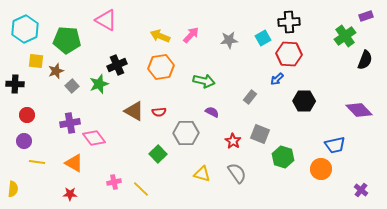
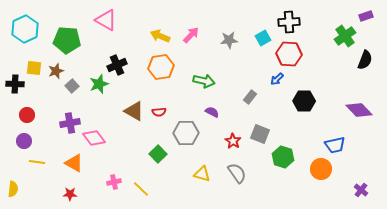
yellow square at (36, 61): moved 2 px left, 7 px down
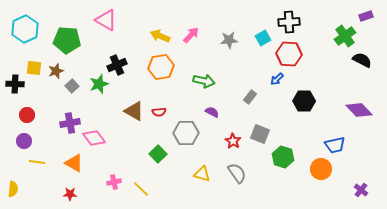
black semicircle at (365, 60): moved 3 px left; rotated 84 degrees counterclockwise
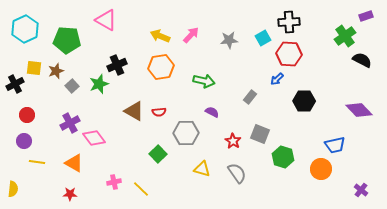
black cross at (15, 84): rotated 30 degrees counterclockwise
purple cross at (70, 123): rotated 18 degrees counterclockwise
yellow triangle at (202, 174): moved 5 px up
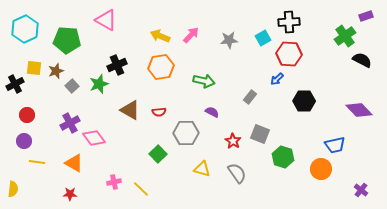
brown triangle at (134, 111): moved 4 px left, 1 px up
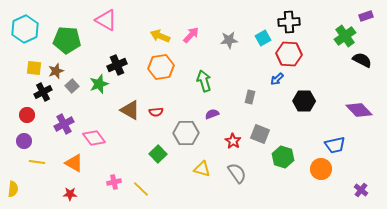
green arrow at (204, 81): rotated 120 degrees counterclockwise
black cross at (15, 84): moved 28 px right, 8 px down
gray rectangle at (250, 97): rotated 24 degrees counterclockwise
red semicircle at (159, 112): moved 3 px left
purple semicircle at (212, 112): moved 2 px down; rotated 48 degrees counterclockwise
purple cross at (70, 123): moved 6 px left, 1 px down
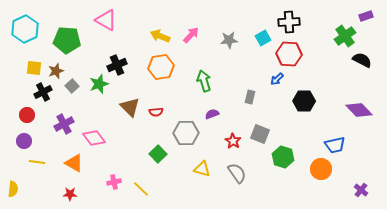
brown triangle at (130, 110): moved 3 px up; rotated 15 degrees clockwise
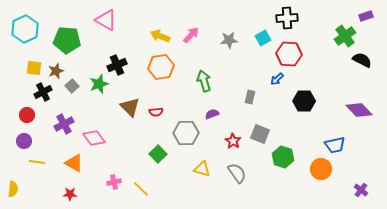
black cross at (289, 22): moved 2 px left, 4 px up
